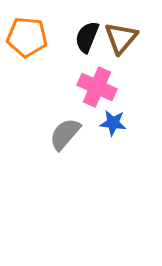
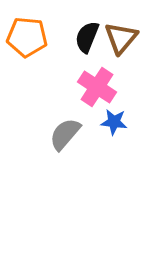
pink cross: rotated 9 degrees clockwise
blue star: moved 1 px right, 1 px up
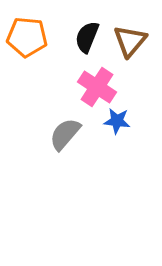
brown triangle: moved 9 px right, 3 px down
blue star: moved 3 px right, 1 px up
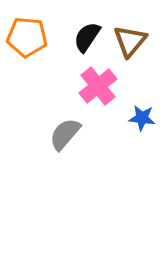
black semicircle: rotated 12 degrees clockwise
pink cross: moved 1 px right, 1 px up; rotated 18 degrees clockwise
blue star: moved 25 px right, 3 px up
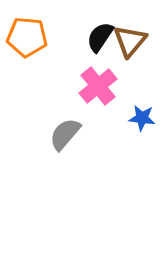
black semicircle: moved 13 px right
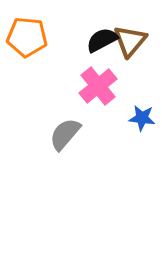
black semicircle: moved 2 px right, 3 px down; rotated 28 degrees clockwise
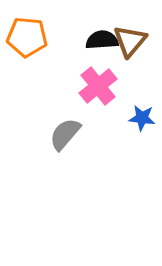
black semicircle: rotated 24 degrees clockwise
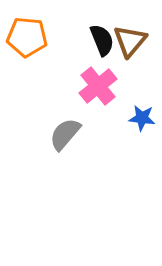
black semicircle: rotated 72 degrees clockwise
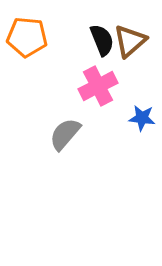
brown triangle: rotated 9 degrees clockwise
pink cross: rotated 12 degrees clockwise
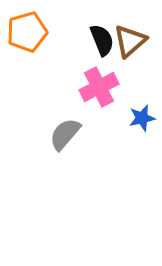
orange pentagon: moved 5 px up; rotated 21 degrees counterclockwise
pink cross: moved 1 px right, 1 px down
blue star: rotated 20 degrees counterclockwise
